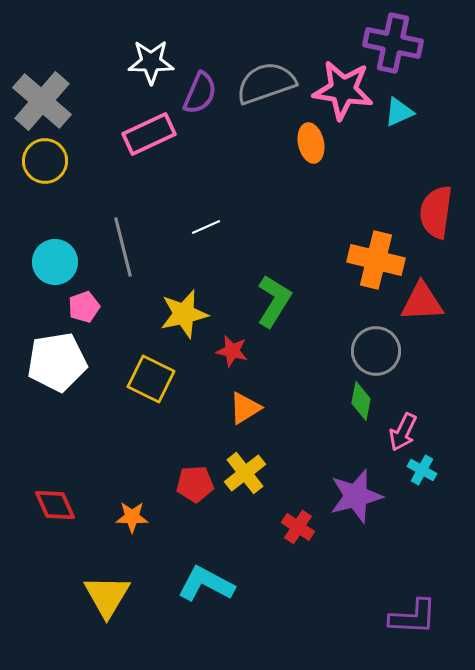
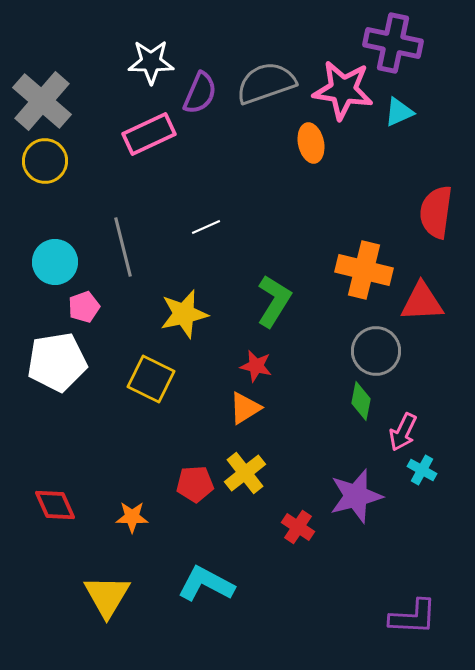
orange cross: moved 12 px left, 10 px down
red star: moved 24 px right, 15 px down
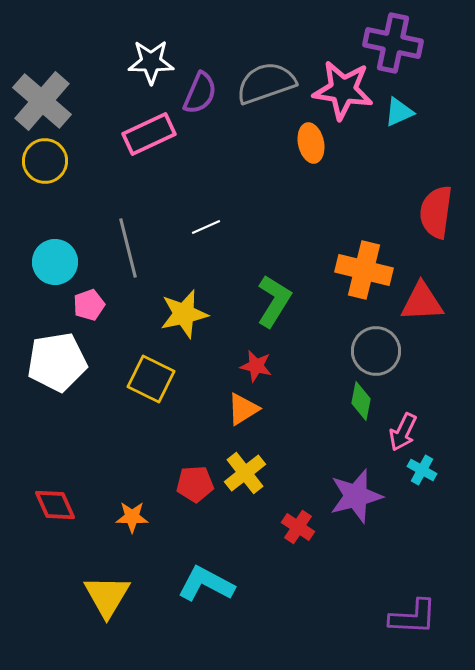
gray line: moved 5 px right, 1 px down
pink pentagon: moved 5 px right, 2 px up
orange triangle: moved 2 px left, 1 px down
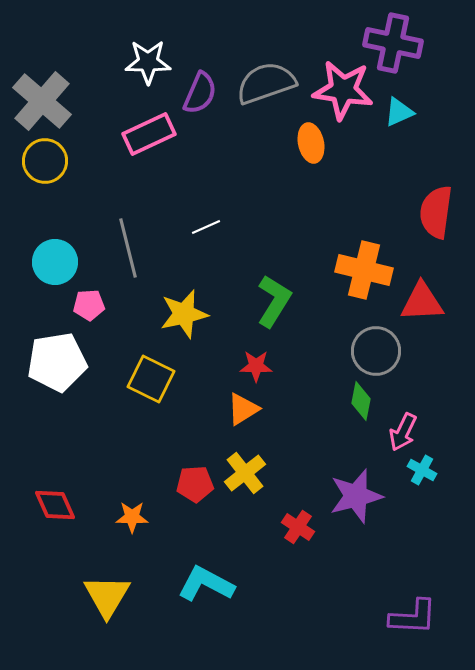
white star: moved 3 px left
pink pentagon: rotated 16 degrees clockwise
red star: rotated 12 degrees counterclockwise
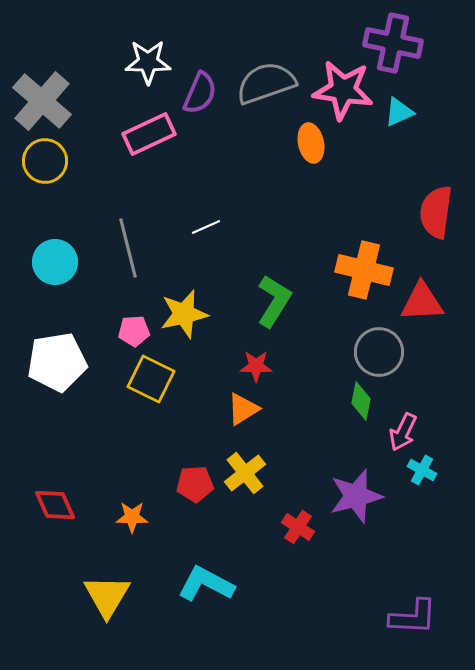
pink pentagon: moved 45 px right, 26 px down
gray circle: moved 3 px right, 1 px down
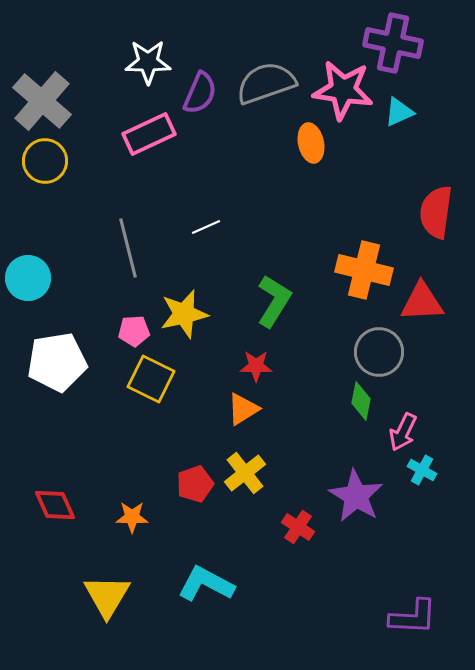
cyan circle: moved 27 px left, 16 px down
red pentagon: rotated 15 degrees counterclockwise
purple star: rotated 26 degrees counterclockwise
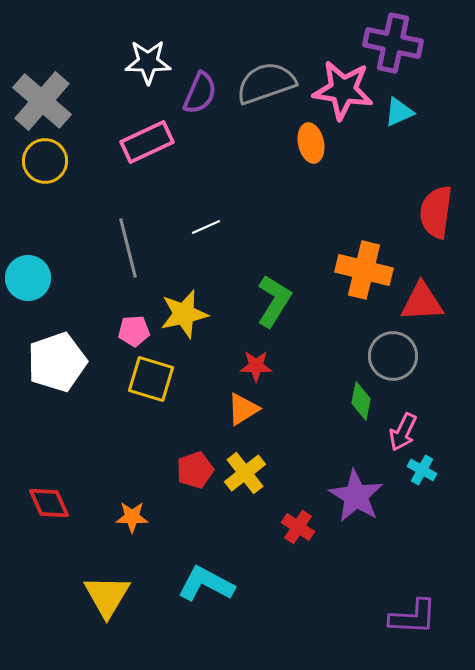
pink rectangle: moved 2 px left, 8 px down
gray circle: moved 14 px right, 4 px down
white pentagon: rotated 10 degrees counterclockwise
yellow square: rotated 9 degrees counterclockwise
red pentagon: moved 14 px up
red diamond: moved 6 px left, 2 px up
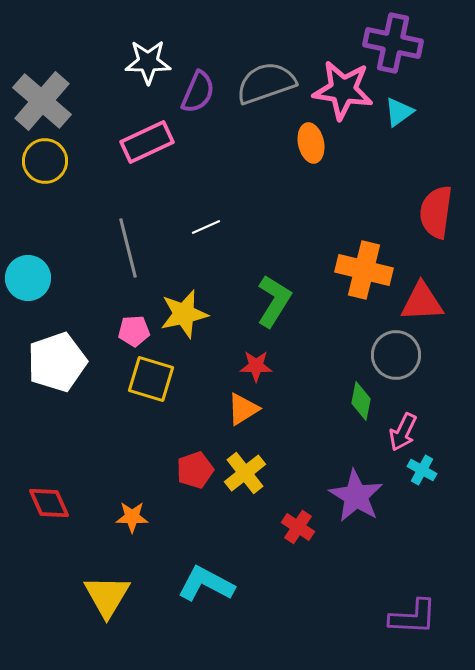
purple semicircle: moved 2 px left, 1 px up
cyan triangle: rotated 12 degrees counterclockwise
gray circle: moved 3 px right, 1 px up
